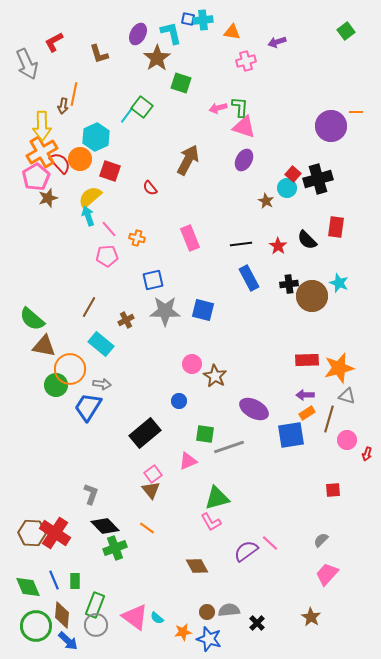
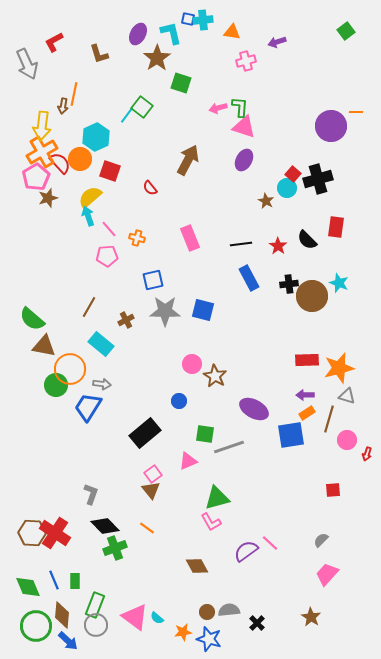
yellow arrow at (42, 126): rotated 8 degrees clockwise
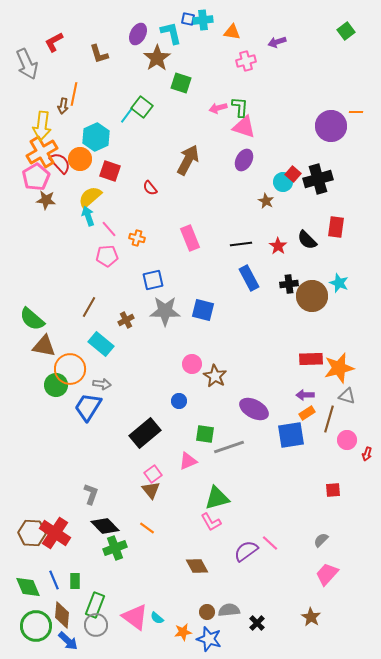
cyan circle at (287, 188): moved 4 px left, 6 px up
brown star at (48, 198): moved 2 px left, 2 px down; rotated 24 degrees clockwise
red rectangle at (307, 360): moved 4 px right, 1 px up
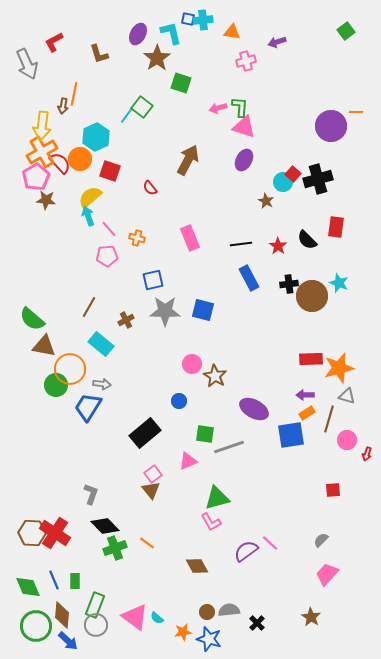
orange line at (147, 528): moved 15 px down
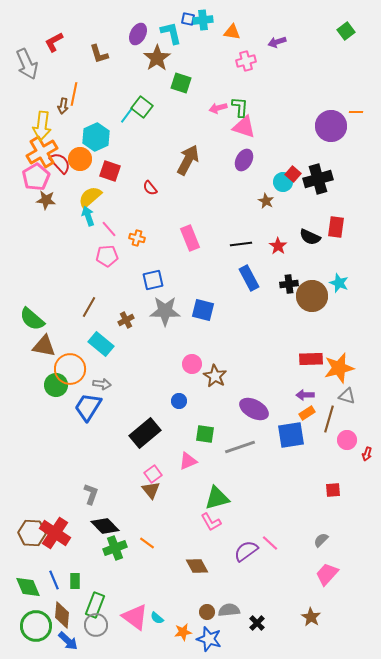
black semicircle at (307, 240): moved 3 px right, 3 px up; rotated 20 degrees counterclockwise
gray line at (229, 447): moved 11 px right
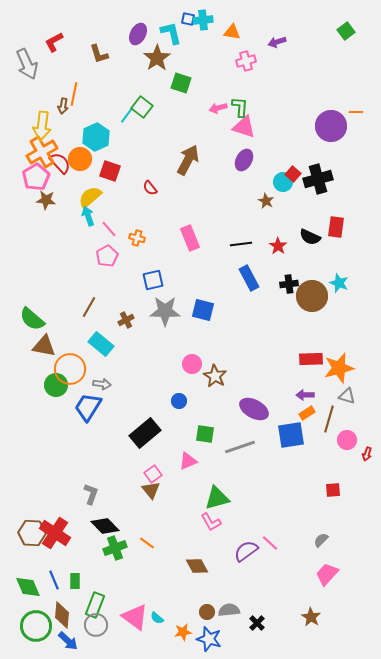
pink pentagon at (107, 256): rotated 25 degrees counterclockwise
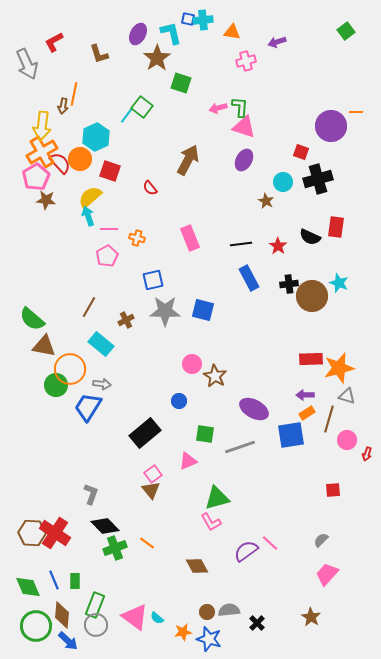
red square at (293, 174): moved 8 px right, 22 px up; rotated 21 degrees counterclockwise
pink line at (109, 229): rotated 48 degrees counterclockwise
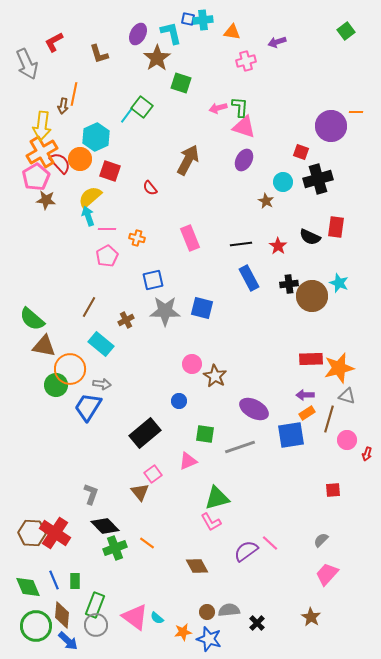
pink line at (109, 229): moved 2 px left
blue square at (203, 310): moved 1 px left, 2 px up
brown triangle at (151, 490): moved 11 px left, 2 px down
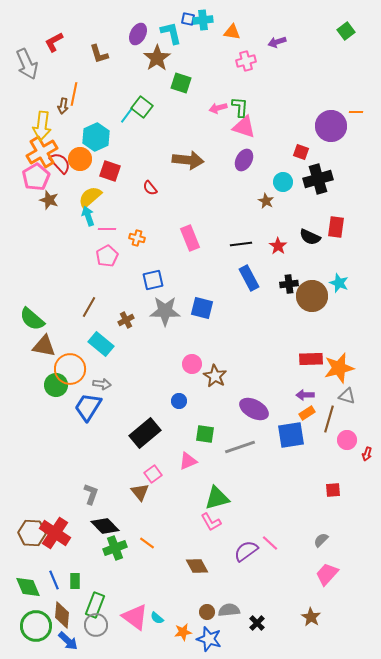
brown arrow at (188, 160): rotated 68 degrees clockwise
brown star at (46, 200): moved 3 px right; rotated 12 degrees clockwise
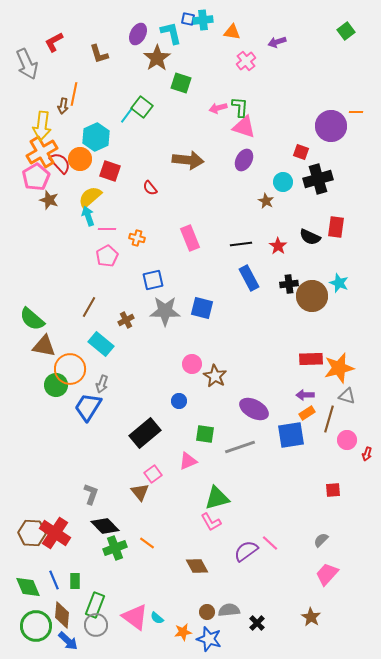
pink cross at (246, 61): rotated 24 degrees counterclockwise
gray arrow at (102, 384): rotated 102 degrees clockwise
